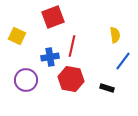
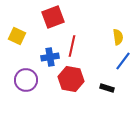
yellow semicircle: moved 3 px right, 2 px down
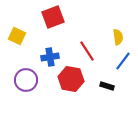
red line: moved 15 px right, 5 px down; rotated 45 degrees counterclockwise
black rectangle: moved 2 px up
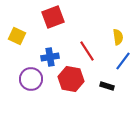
purple circle: moved 5 px right, 1 px up
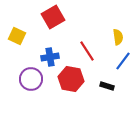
red square: rotated 10 degrees counterclockwise
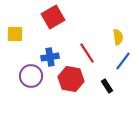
yellow square: moved 2 px left, 2 px up; rotated 24 degrees counterclockwise
red line: moved 2 px down
purple circle: moved 3 px up
black rectangle: rotated 40 degrees clockwise
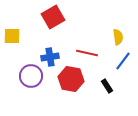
yellow square: moved 3 px left, 2 px down
red line: rotated 45 degrees counterclockwise
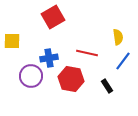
yellow square: moved 5 px down
blue cross: moved 1 px left, 1 px down
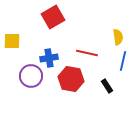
blue line: rotated 24 degrees counterclockwise
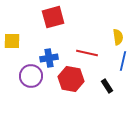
red square: rotated 15 degrees clockwise
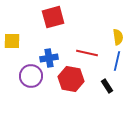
blue line: moved 6 px left
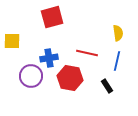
red square: moved 1 px left
yellow semicircle: moved 4 px up
red hexagon: moved 1 px left, 1 px up
